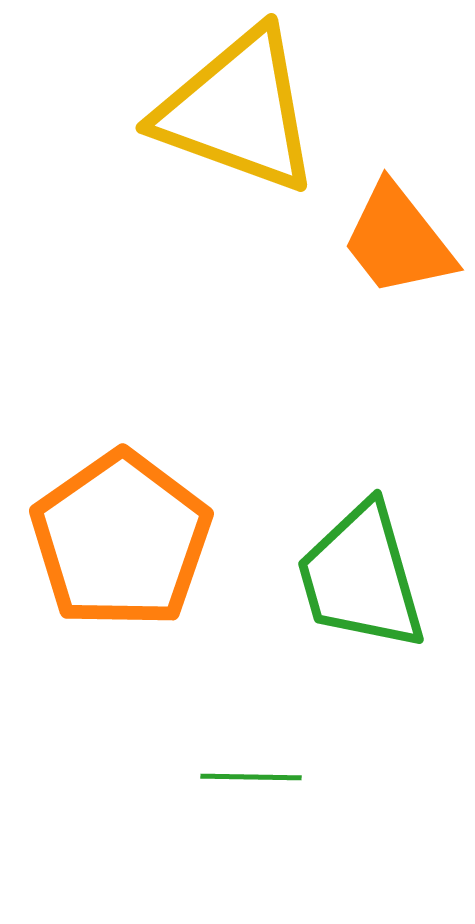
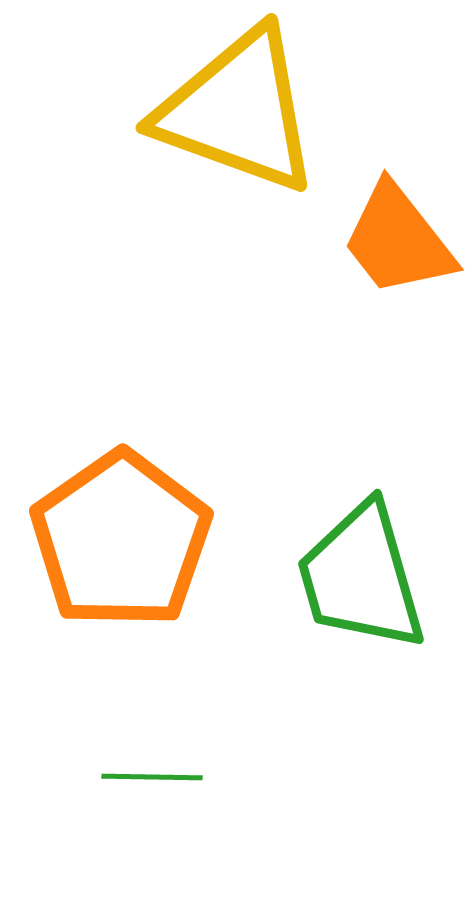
green line: moved 99 px left
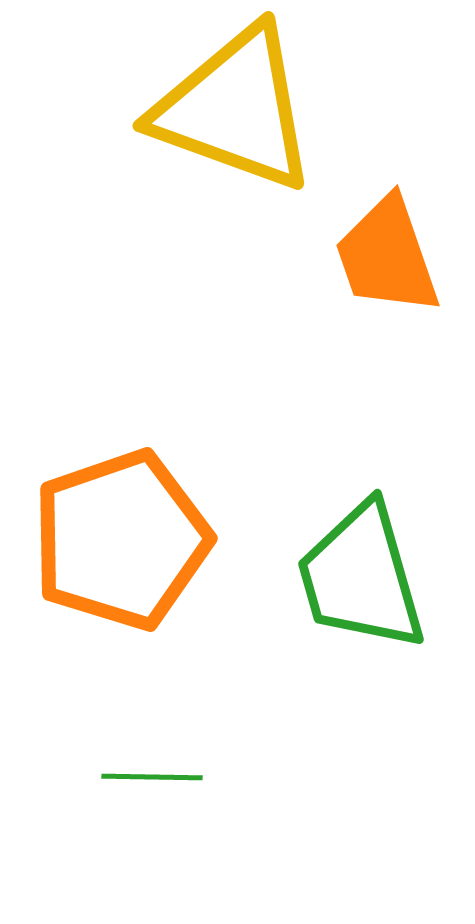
yellow triangle: moved 3 px left, 2 px up
orange trapezoid: moved 11 px left, 16 px down; rotated 19 degrees clockwise
orange pentagon: rotated 16 degrees clockwise
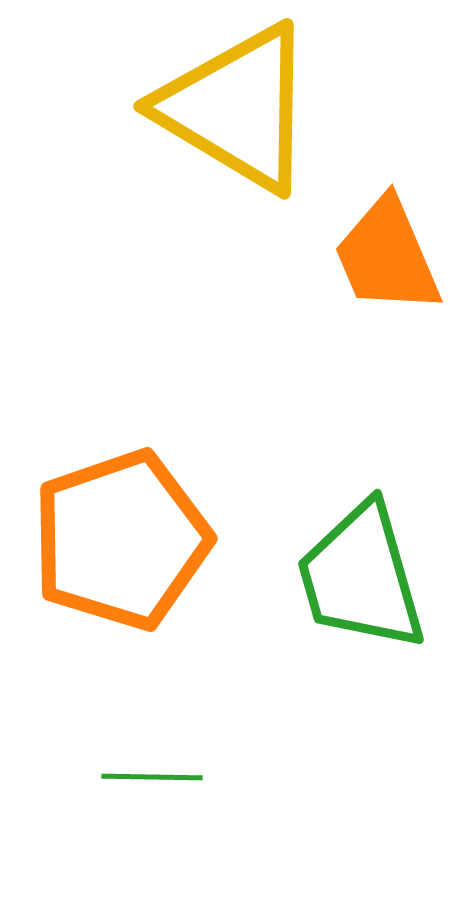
yellow triangle: moved 2 px right, 1 px up; rotated 11 degrees clockwise
orange trapezoid: rotated 4 degrees counterclockwise
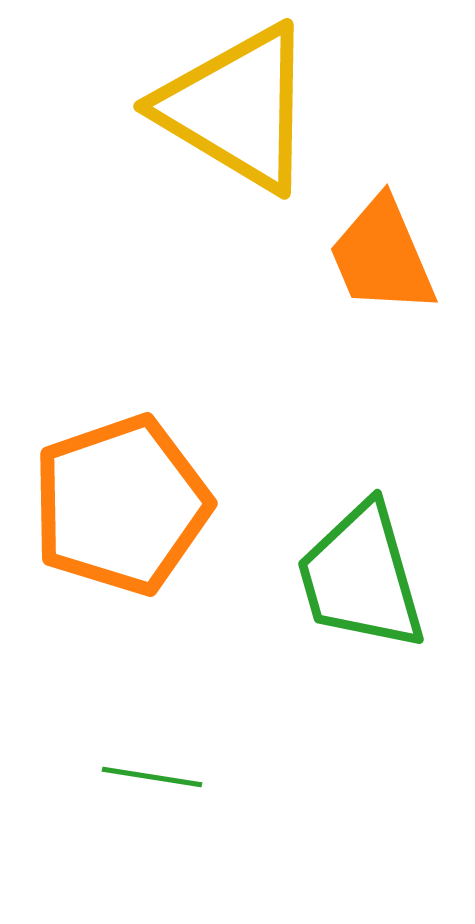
orange trapezoid: moved 5 px left
orange pentagon: moved 35 px up
green line: rotated 8 degrees clockwise
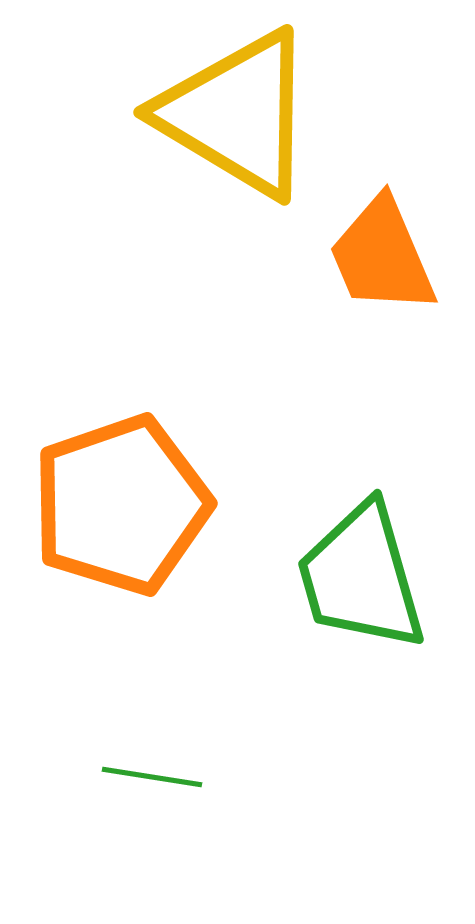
yellow triangle: moved 6 px down
